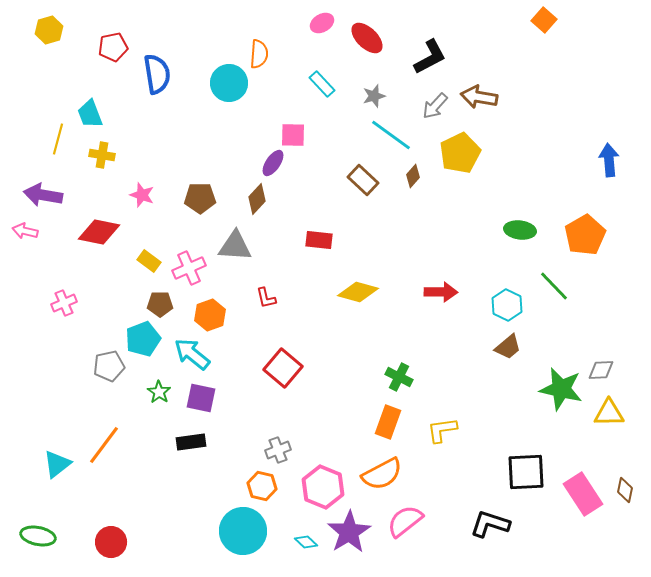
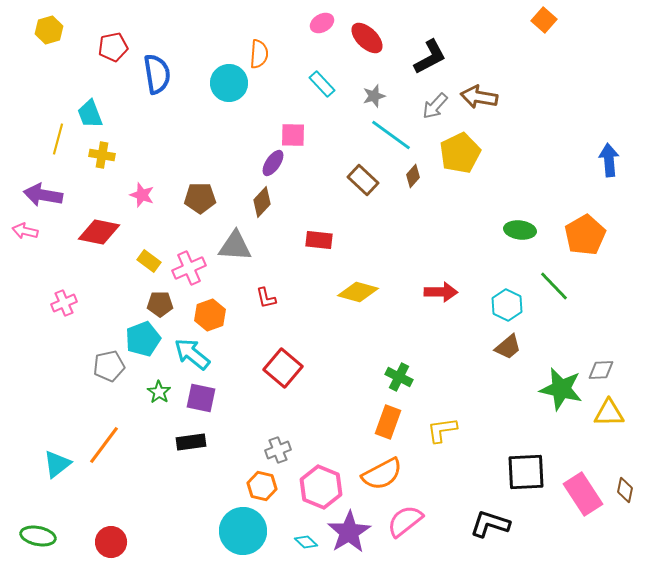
brown diamond at (257, 199): moved 5 px right, 3 px down
pink hexagon at (323, 487): moved 2 px left
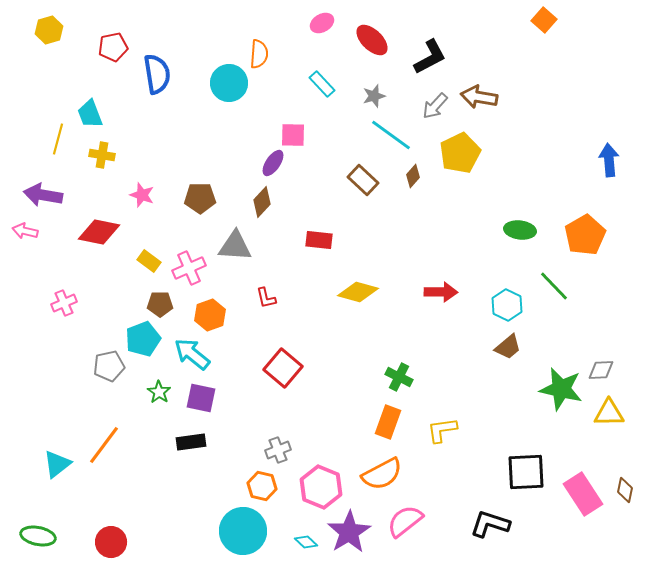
red ellipse at (367, 38): moved 5 px right, 2 px down
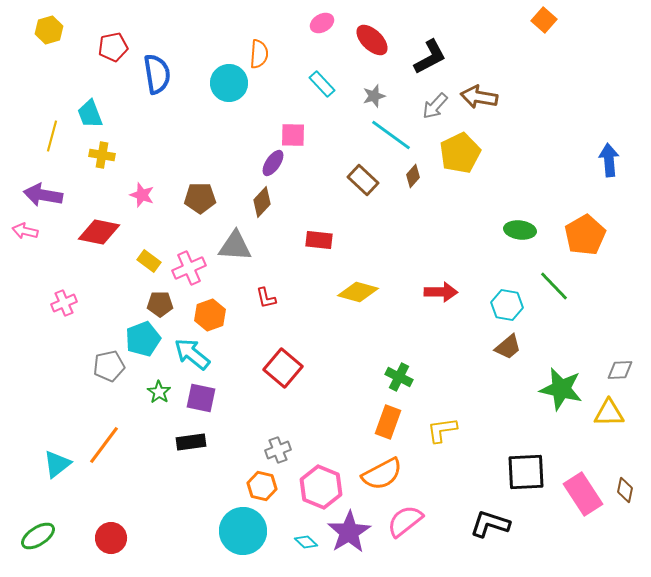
yellow line at (58, 139): moved 6 px left, 3 px up
cyan hexagon at (507, 305): rotated 16 degrees counterclockwise
gray diamond at (601, 370): moved 19 px right
green ellipse at (38, 536): rotated 44 degrees counterclockwise
red circle at (111, 542): moved 4 px up
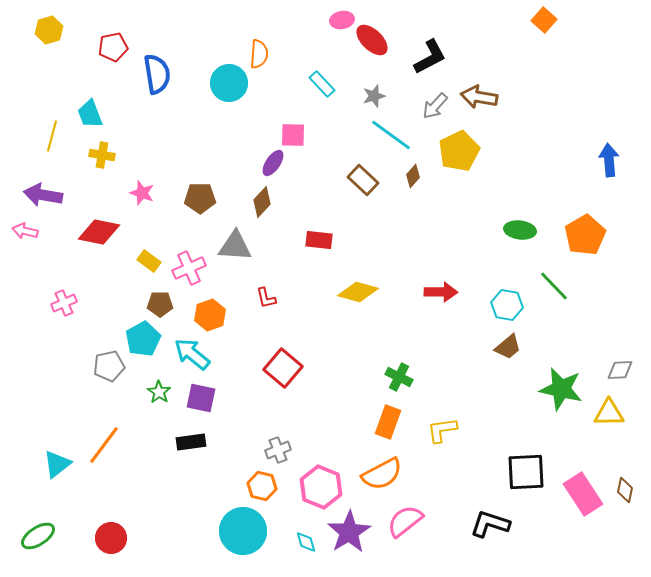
pink ellipse at (322, 23): moved 20 px right, 3 px up; rotated 20 degrees clockwise
yellow pentagon at (460, 153): moved 1 px left, 2 px up
pink star at (142, 195): moved 2 px up
cyan pentagon at (143, 339): rotated 8 degrees counterclockwise
cyan diamond at (306, 542): rotated 30 degrees clockwise
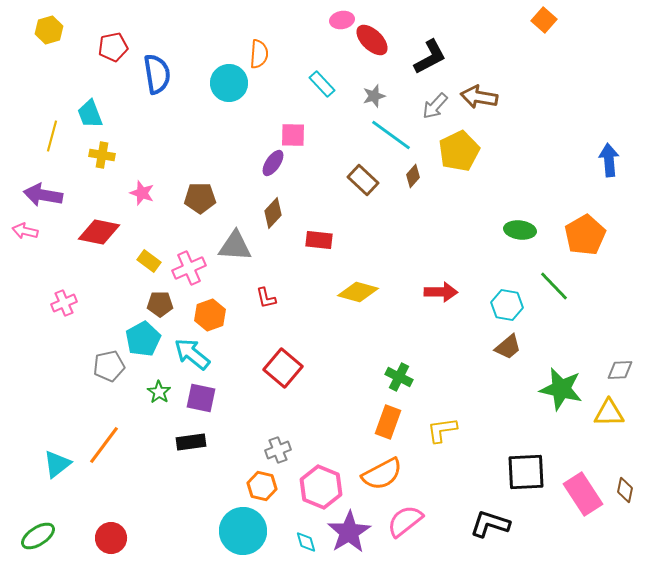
brown diamond at (262, 202): moved 11 px right, 11 px down
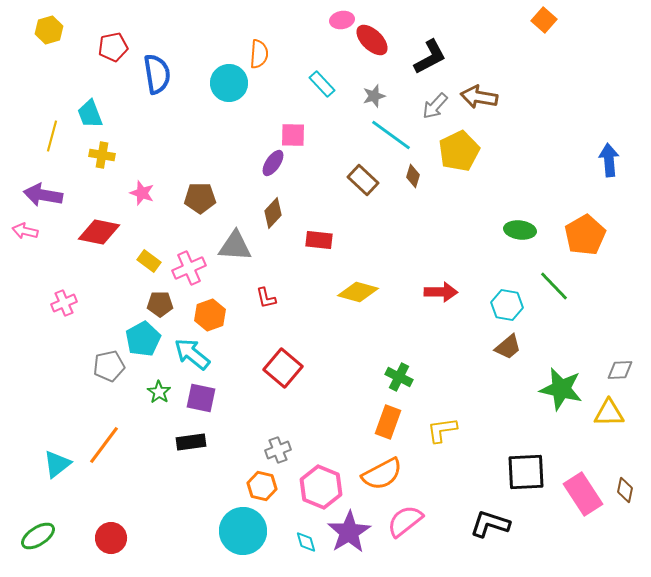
brown diamond at (413, 176): rotated 25 degrees counterclockwise
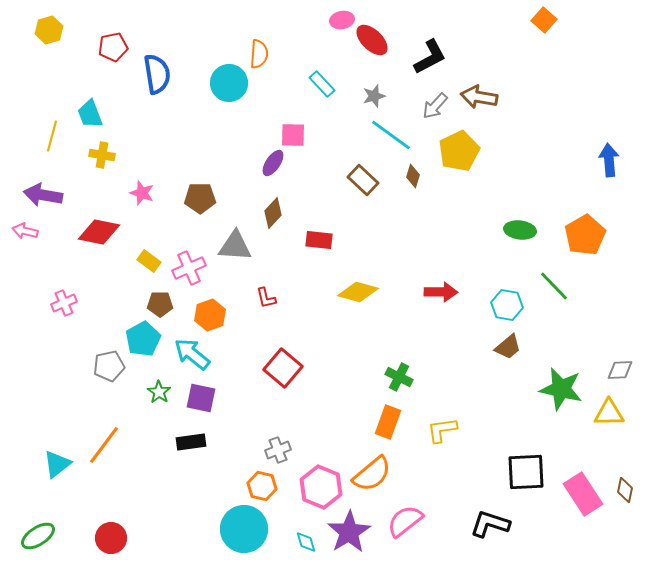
orange semicircle at (382, 474): moved 10 px left; rotated 12 degrees counterclockwise
cyan circle at (243, 531): moved 1 px right, 2 px up
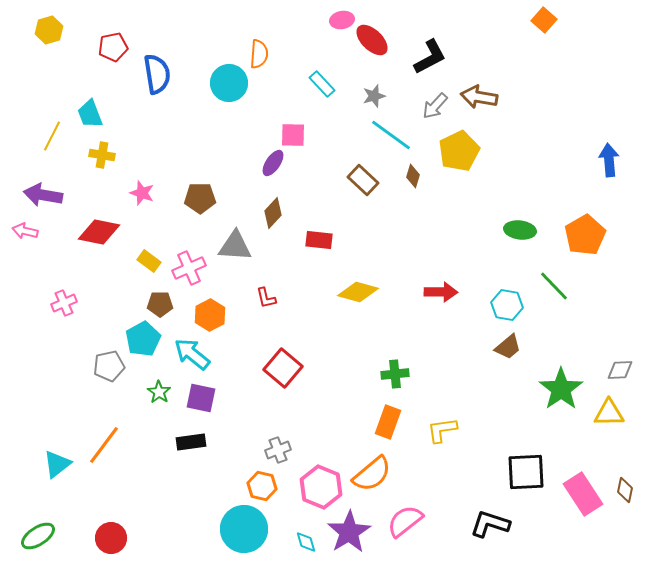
yellow line at (52, 136): rotated 12 degrees clockwise
orange hexagon at (210, 315): rotated 8 degrees counterclockwise
green cross at (399, 377): moved 4 px left, 3 px up; rotated 32 degrees counterclockwise
green star at (561, 389): rotated 24 degrees clockwise
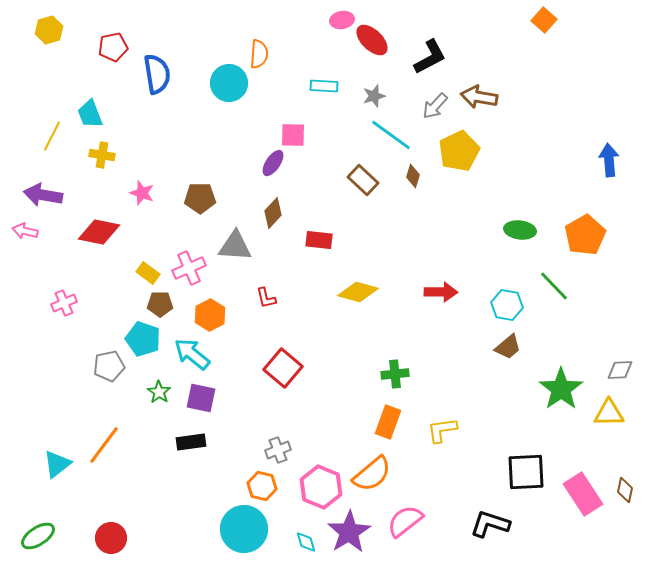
cyan rectangle at (322, 84): moved 2 px right, 2 px down; rotated 44 degrees counterclockwise
yellow rectangle at (149, 261): moved 1 px left, 12 px down
cyan pentagon at (143, 339): rotated 24 degrees counterclockwise
